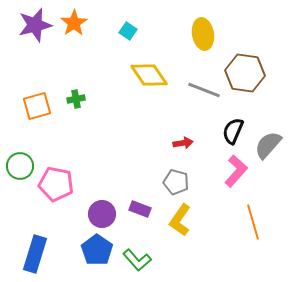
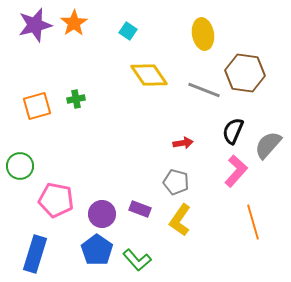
pink pentagon: moved 16 px down
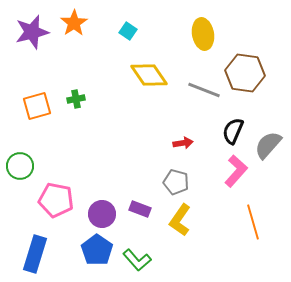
purple star: moved 3 px left, 7 px down
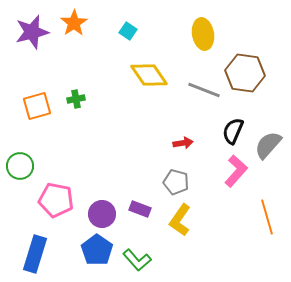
orange line: moved 14 px right, 5 px up
